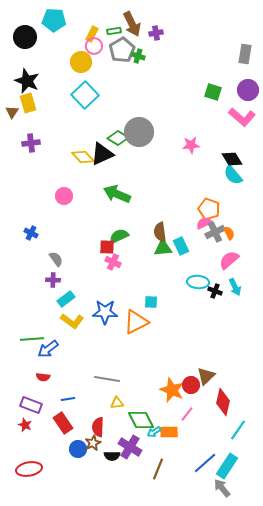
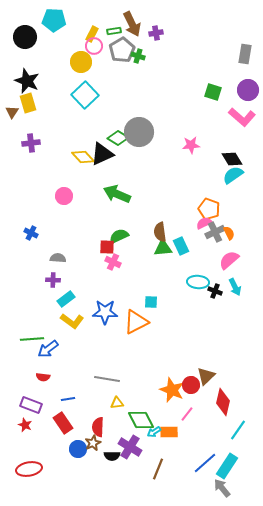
cyan semicircle at (233, 175): rotated 95 degrees clockwise
gray semicircle at (56, 259): moved 2 px right, 1 px up; rotated 49 degrees counterclockwise
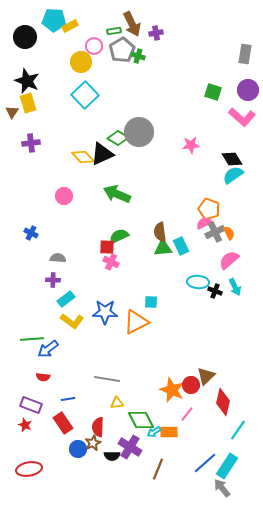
yellow rectangle at (92, 34): moved 22 px left, 8 px up; rotated 35 degrees clockwise
pink cross at (113, 262): moved 2 px left
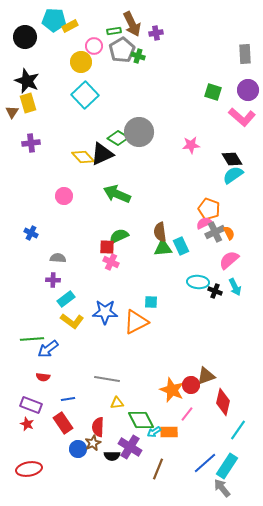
gray rectangle at (245, 54): rotated 12 degrees counterclockwise
brown triangle at (206, 376): rotated 24 degrees clockwise
red star at (25, 425): moved 2 px right, 1 px up
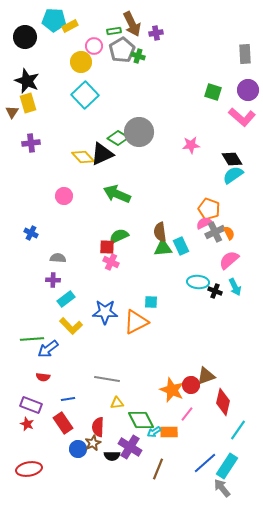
yellow L-shape at (72, 321): moved 1 px left, 5 px down; rotated 10 degrees clockwise
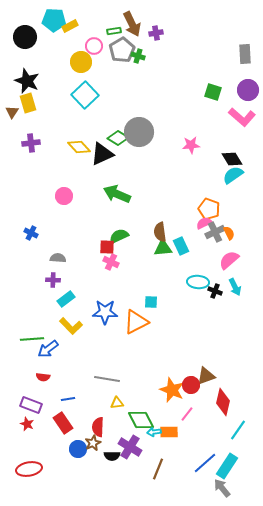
yellow diamond at (83, 157): moved 4 px left, 10 px up
cyan arrow at (154, 432): rotated 24 degrees clockwise
